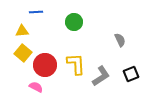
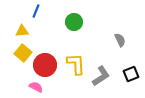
blue line: moved 1 px up; rotated 64 degrees counterclockwise
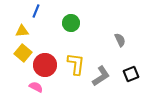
green circle: moved 3 px left, 1 px down
yellow L-shape: rotated 10 degrees clockwise
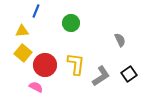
black square: moved 2 px left; rotated 14 degrees counterclockwise
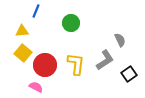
gray L-shape: moved 4 px right, 16 px up
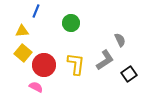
red circle: moved 1 px left
